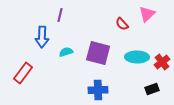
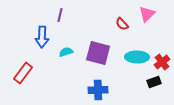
black rectangle: moved 2 px right, 7 px up
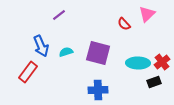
purple line: moved 1 px left; rotated 40 degrees clockwise
red semicircle: moved 2 px right
blue arrow: moved 1 px left, 9 px down; rotated 25 degrees counterclockwise
cyan ellipse: moved 1 px right, 6 px down
red rectangle: moved 5 px right, 1 px up
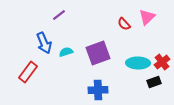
pink triangle: moved 3 px down
blue arrow: moved 3 px right, 3 px up
purple square: rotated 35 degrees counterclockwise
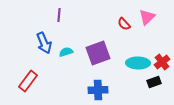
purple line: rotated 48 degrees counterclockwise
red rectangle: moved 9 px down
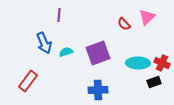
red cross: moved 1 px down; rotated 28 degrees counterclockwise
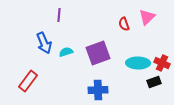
red semicircle: rotated 24 degrees clockwise
